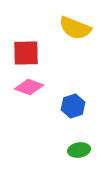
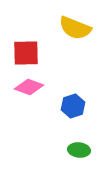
green ellipse: rotated 15 degrees clockwise
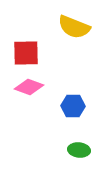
yellow semicircle: moved 1 px left, 1 px up
blue hexagon: rotated 20 degrees clockwise
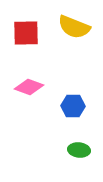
red square: moved 20 px up
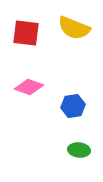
yellow semicircle: moved 1 px down
red square: rotated 8 degrees clockwise
blue hexagon: rotated 10 degrees counterclockwise
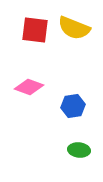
red square: moved 9 px right, 3 px up
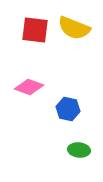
blue hexagon: moved 5 px left, 3 px down; rotated 20 degrees clockwise
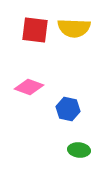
yellow semicircle: rotated 20 degrees counterclockwise
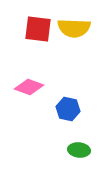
red square: moved 3 px right, 1 px up
